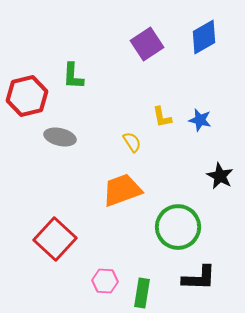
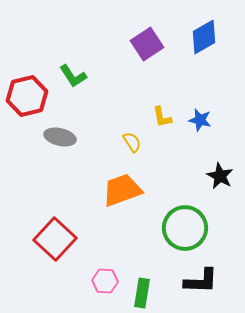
green L-shape: rotated 36 degrees counterclockwise
green circle: moved 7 px right, 1 px down
black L-shape: moved 2 px right, 3 px down
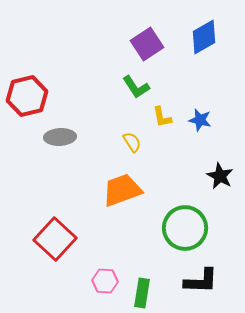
green L-shape: moved 63 px right, 11 px down
gray ellipse: rotated 16 degrees counterclockwise
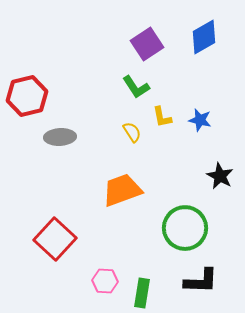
yellow semicircle: moved 10 px up
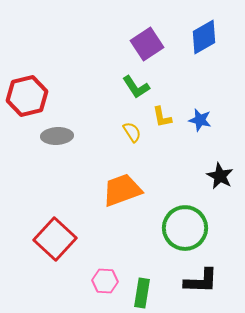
gray ellipse: moved 3 px left, 1 px up
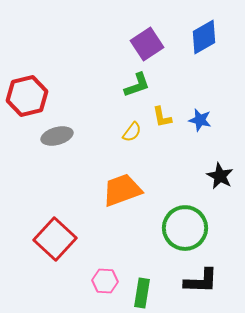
green L-shape: moved 1 px right, 2 px up; rotated 76 degrees counterclockwise
yellow semicircle: rotated 70 degrees clockwise
gray ellipse: rotated 12 degrees counterclockwise
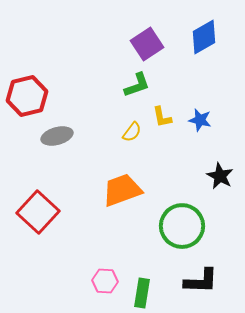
green circle: moved 3 px left, 2 px up
red square: moved 17 px left, 27 px up
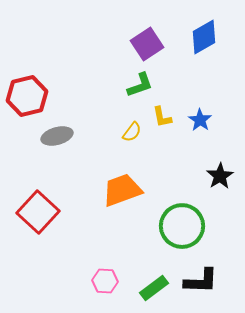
green L-shape: moved 3 px right
blue star: rotated 20 degrees clockwise
black star: rotated 12 degrees clockwise
green rectangle: moved 12 px right, 5 px up; rotated 44 degrees clockwise
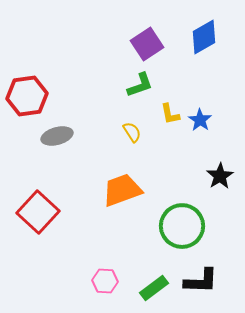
red hexagon: rotated 6 degrees clockwise
yellow L-shape: moved 8 px right, 3 px up
yellow semicircle: rotated 70 degrees counterclockwise
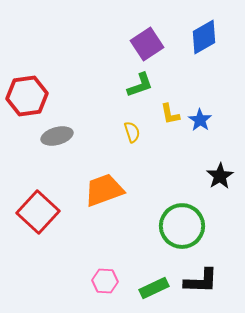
yellow semicircle: rotated 15 degrees clockwise
orange trapezoid: moved 18 px left
green rectangle: rotated 12 degrees clockwise
